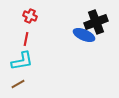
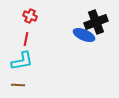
brown line: moved 1 px down; rotated 32 degrees clockwise
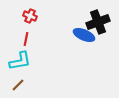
black cross: moved 2 px right
cyan L-shape: moved 2 px left
brown line: rotated 48 degrees counterclockwise
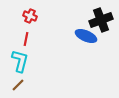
black cross: moved 3 px right, 2 px up
blue ellipse: moved 2 px right, 1 px down
cyan L-shape: rotated 65 degrees counterclockwise
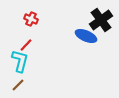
red cross: moved 1 px right, 3 px down
black cross: rotated 15 degrees counterclockwise
red line: moved 6 px down; rotated 32 degrees clockwise
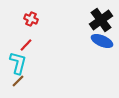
blue ellipse: moved 16 px right, 5 px down
cyan L-shape: moved 2 px left, 2 px down
brown line: moved 4 px up
